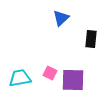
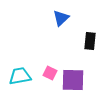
black rectangle: moved 1 px left, 2 px down
cyan trapezoid: moved 2 px up
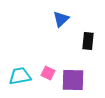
blue triangle: moved 1 px down
black rectangle: moved 2 px left
pink square: moved 2 px left
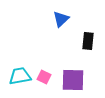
pink square: moved 4 px left, 4 px down
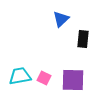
black rectangle: moved 5 px left, 2 px up
pink square: moved 1 px down
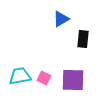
blue triangle: rotated 12 degrees clockwise
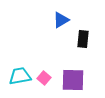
blue triangle: moved 1 px down
pink square: rotated 16 degrees clockwise
